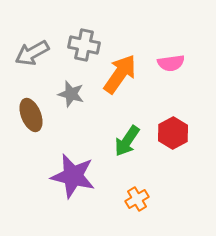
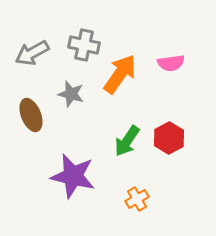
red hexagon: moved 4 px left, 5 px down
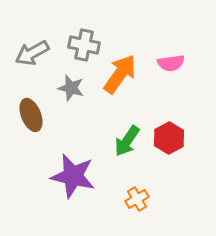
gray star: moved 6 px up
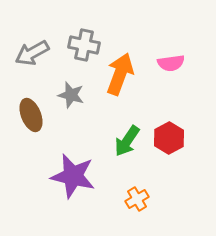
orange arrow: rotated 15 degrees counterclockwise
gray star: moved 7 px down
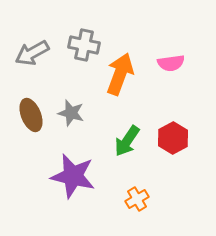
gray star: moved 18 px down
red hexagon: moved 4 px right
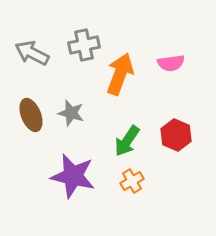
gray cross: rotated 24 degrees counterclockwise
gray arrow: rotated 56 degrees clockwise
red hexagon: moved 3 px right, 3 px up; rotated 8 degrees counterclockwise
orange cross: moved 5 px left, 18 px up
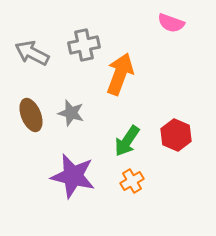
pink semicircle: moved 40 px up; rotated 28 degrees clockwise
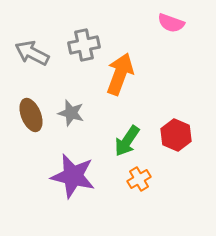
orange cross: moved 7 px right, 2 px up
